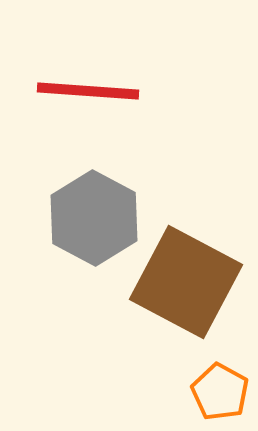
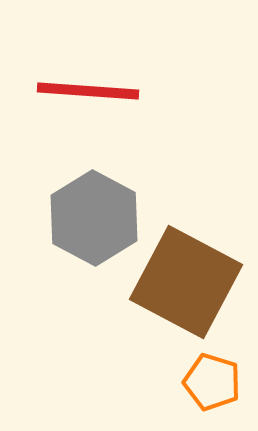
orange pentagon: moved 8 px left, 10 px up; rotated 12 degrees counterclockwise
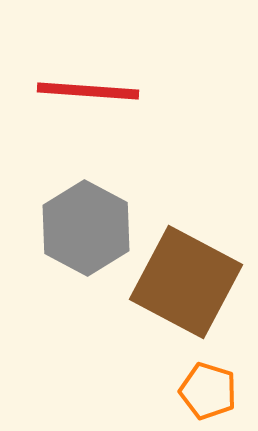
gray hexagon: moved 8 px left, 10 px down
orange pentagon: moved 4 px left, 9 px down
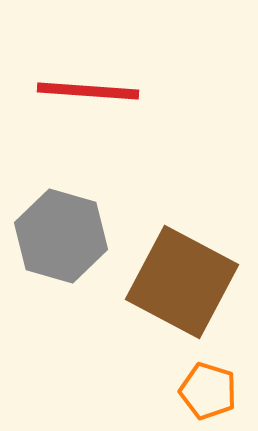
gray hexagon: moved 25 px left, 8 px down; rotated 12 degrees counterclockwise
brown square: moved 4 px left
